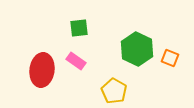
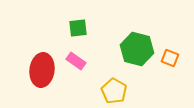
green square: moved 1 px left
green hexagon: rotated 12 degrees counterclockwise
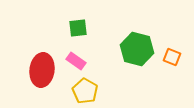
orange square: moved 2 px right, 1 px up
yellow pentagon: moved 29 px left
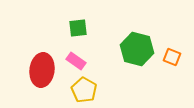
yellow pentagon: moved 1 px left, 1 px up
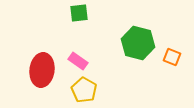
green square: moved 1 px right, 15 px up
green hexagon: moved 1 px right, 6 px up
pink rectangle: moved 2 px right
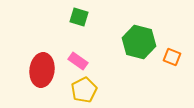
green square: moved 4 px down; rotated 24 degrees clockwise
green hexagon: moved 1 px right, 1 px up
yellow pentagon: rotated 15 degrees clockwise
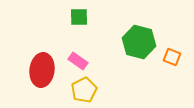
green square: rotated 18 degrees counterclockwise
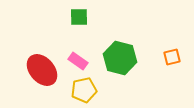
green hexagon: moved 19 px left, 16 px down
orange square: rotated 36 degrees counterclockwise
red ellipse: rotated 48 degrees counterclockwise
yellow pentagon: rotated 15 degrees clockwise
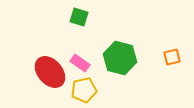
green square: rotated 18 degrees clockwise
pink rectangle: moved 2 px right, 2 px down
red ellipse: moved 8 px right, 2 px down
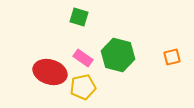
green hexagon: moved 2 px left, 3 px up
pink rectangle: moved 3 px right, 5 px up
red ellipse: rotated 32 degrees counterclockwise
yellow pentagon: moved 1 px left, 3 px up
